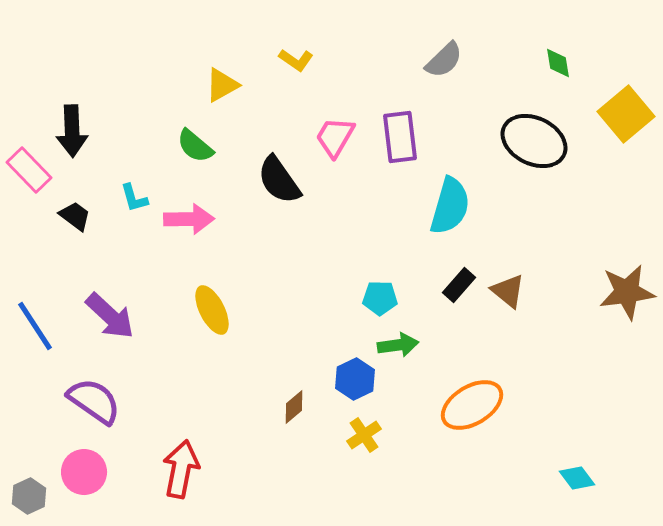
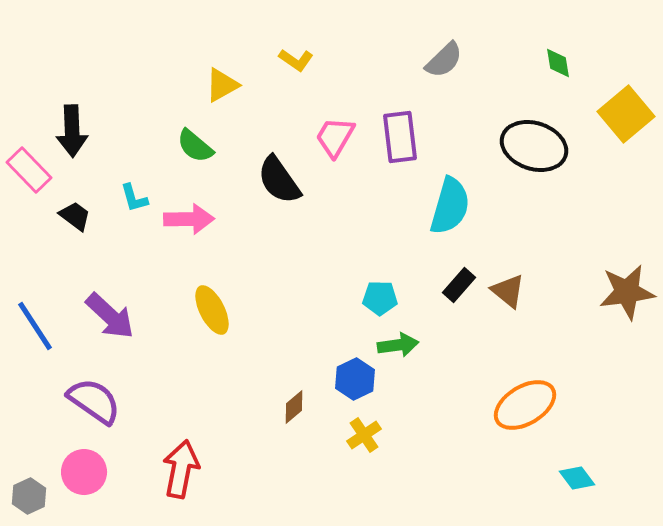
black ellipse: moved 5 px down; rotated 8 degrees counterclockwise
orange ellipse: moved 53 px right
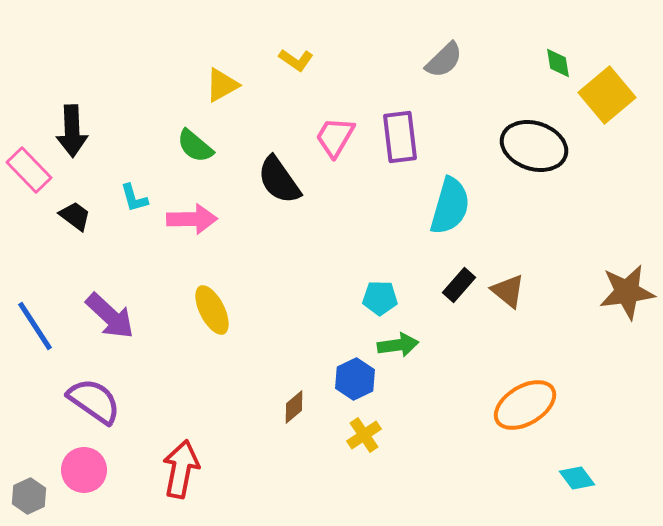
yellow square: moved 19 px left, 19 px up
pink arrow: moved 3 px right
pink circle: moved 2 px up
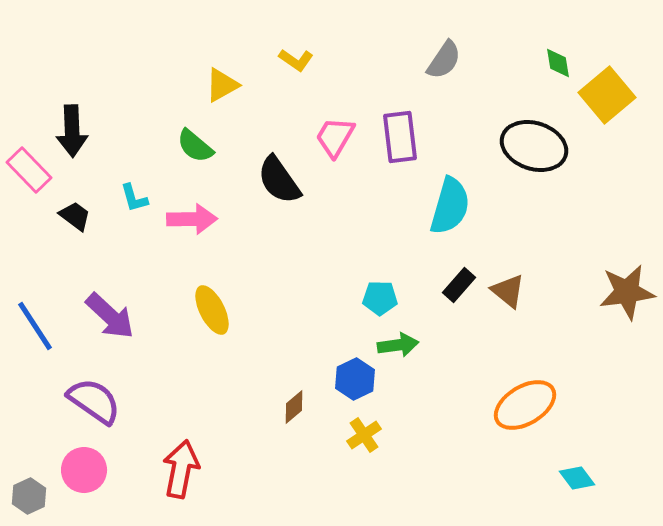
gray semicircle: rotated 12 degrees counterclockwise
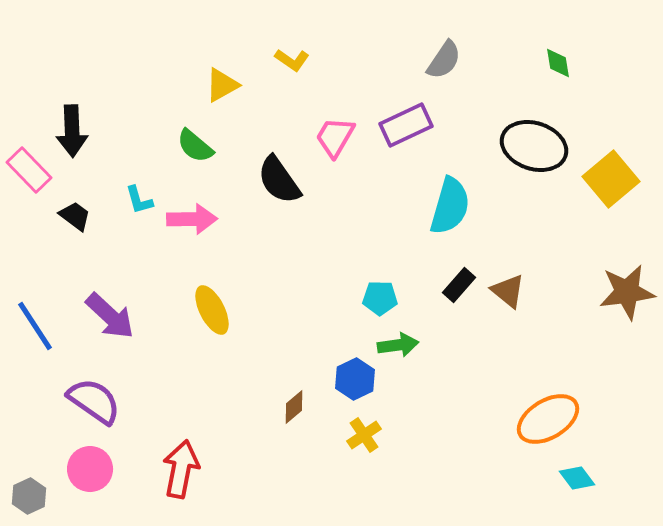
yellow L-shape: moved 4 px left
yellow square: moved 4 px right, 84 px down
purple rectangle: moved 6 px right, 12 px up; rotated 72 degrees clockwise
cyan L-shape: moved 5 px right, 2 px down
orange ellipse: moved 23 px right, 14 px down
pink circle: moved 6 px right, 1 px up
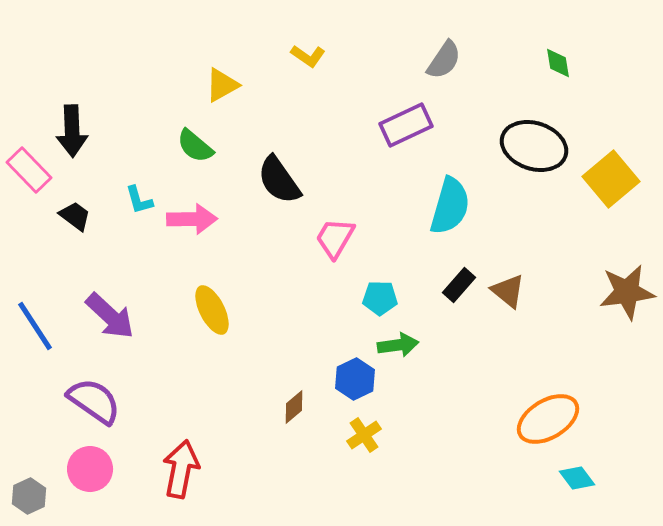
yellow L-shape: moved 16 px right, 4 px up
pink trapezoid: moved 101 px down
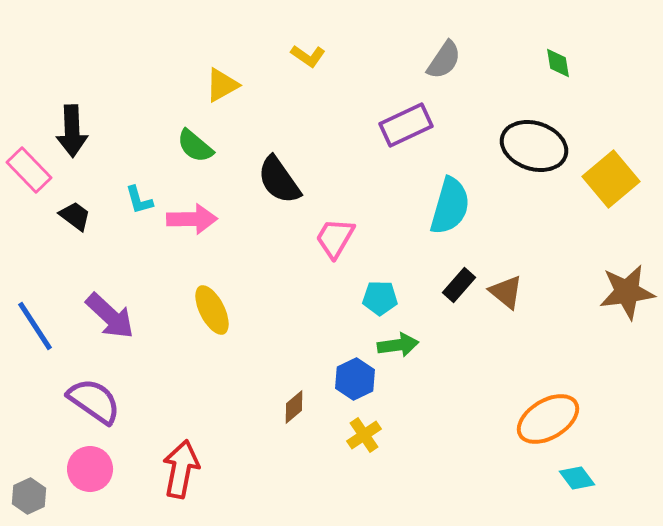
brown triangle: moved 2 px left, 1 px down
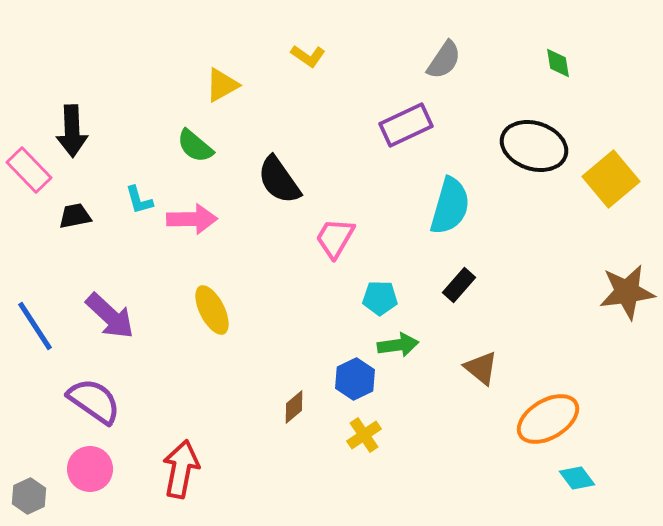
black trapezoid: rotated 48 degrees counterclockwise
brown triangle: moved 25 px left, 76 px down
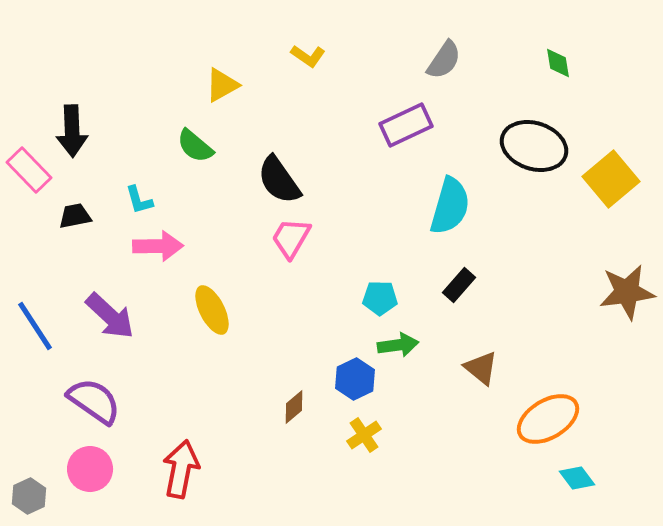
pink arrow: moved 34 px left, 27 px down
pink trapezoid: moved 44 px left
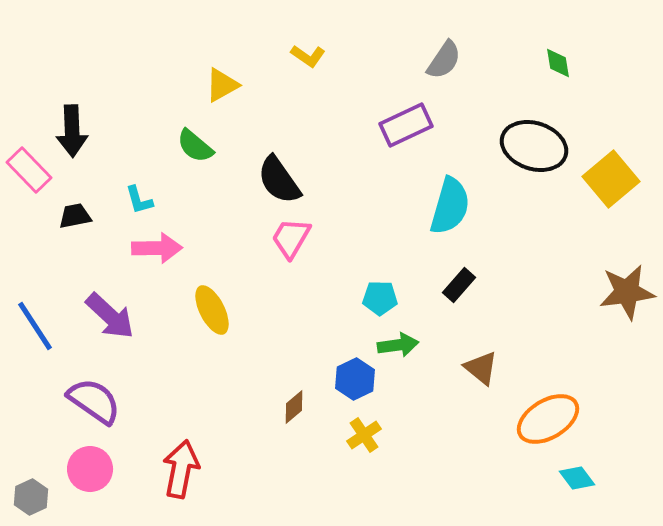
pink arrow: moved 1 px left, 2 px down
gray hexagon: moved 2 px right, 1 px down
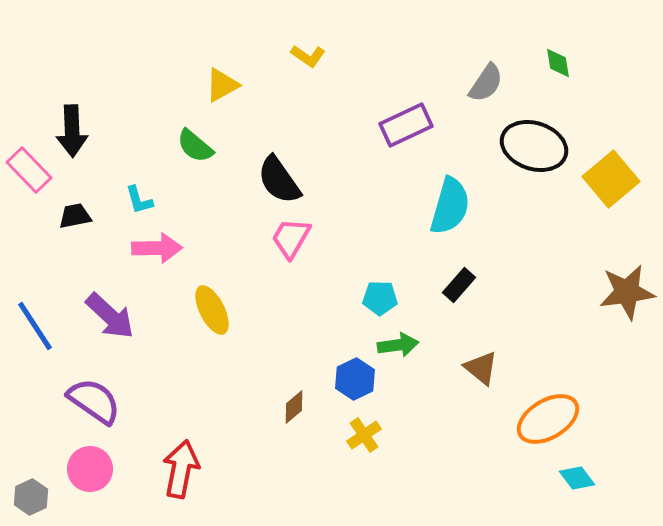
gray semicircle: moved 42 px right, 23 px down
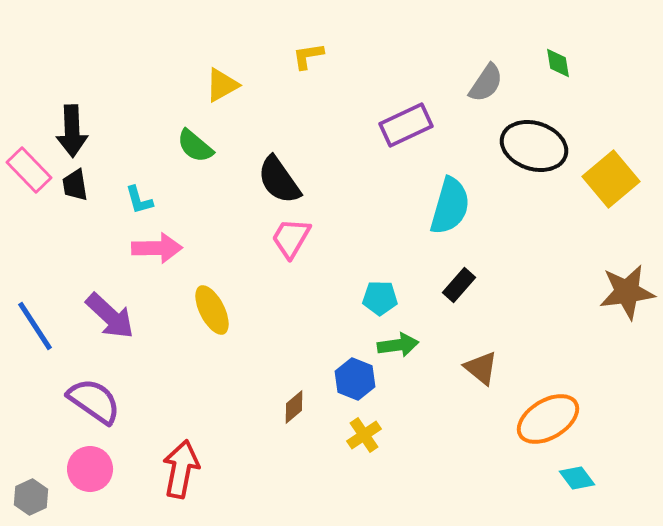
yellow L-shape: rotated 136 degrees clockwise
black trapezoid: moved 31 px up; rotated 88 degrees counterclockwise
blue hexagon: rotated 12 degrees counterclockwise
